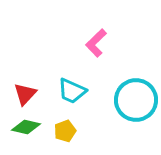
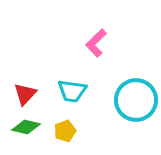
cyan trapezoid: rotated 16 degrees counterclockwise
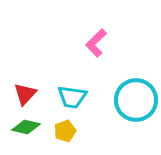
cyan trapezoid: moved 6 px down
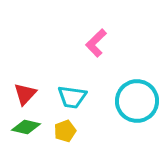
cyan circle: moved 1 px right, 1 px down
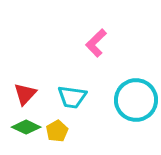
cyan circle: moved 1 px left, 1 px up
green diamond: rotated 12 degrees clockwise
yellow pentagon: moved 8 px left; rotated 10 degrees counterclockwise
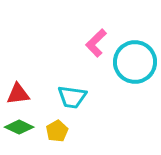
red triangle: moved 7 px left; rotated 40 degrees clockwise
cyan circle: moved 1 px left, 38 px up
green diamond: moved 7 px left
